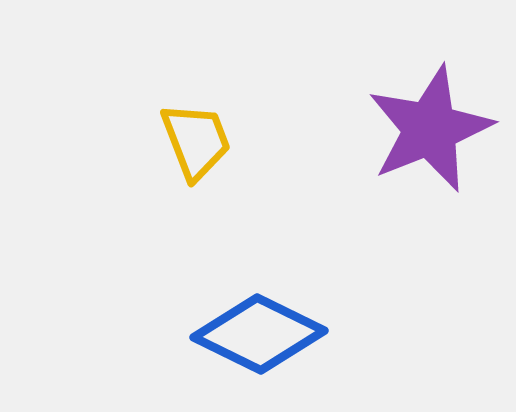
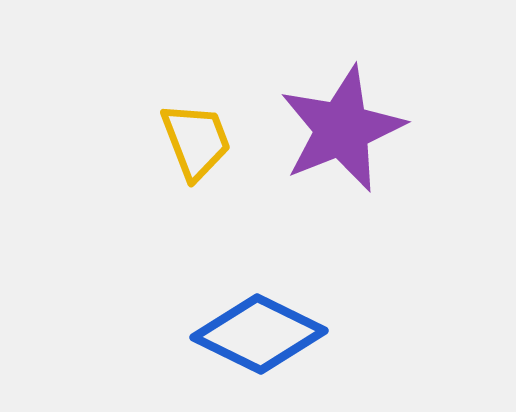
purple star: moved 88 px left
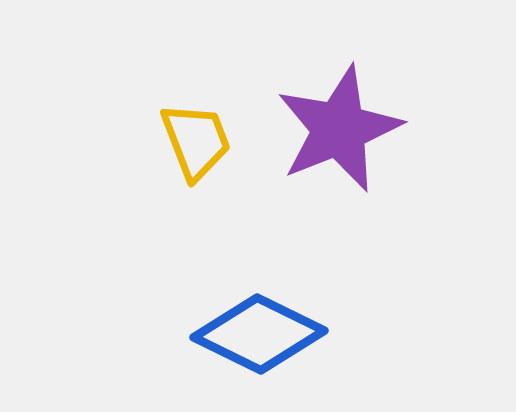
purple star: moved 3 px left
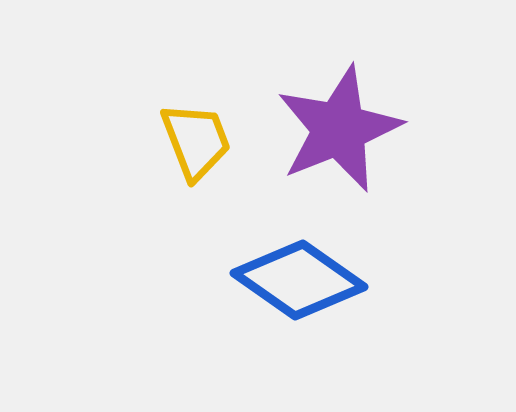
blue diamond: moved 40 px right, 54 px up; rotated 9 degrees clockwise
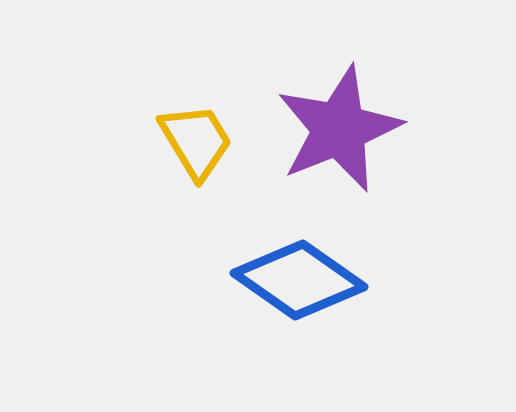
yellow trapezoid: rotated 10 degrees counterclockwise
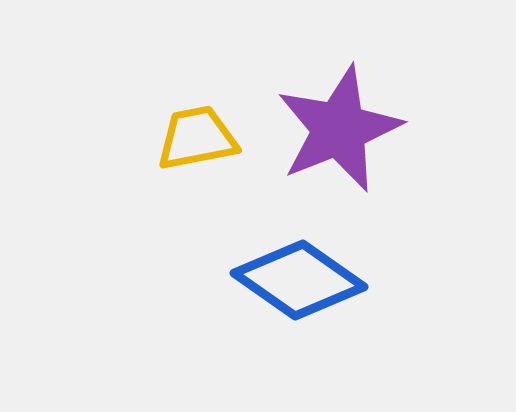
yellow trapezoid: moved 1 px right, 3 px up; rotated 70 degrees counterclockwise
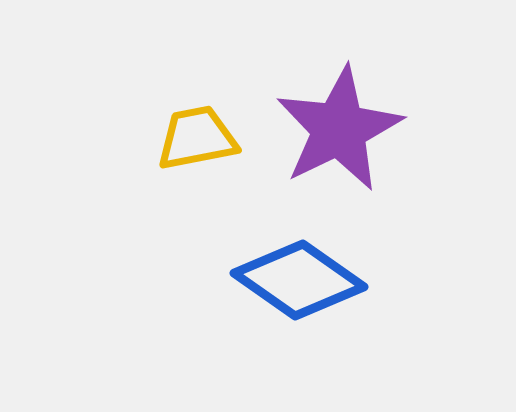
purple star: rotated 4 degrees counterclockwise
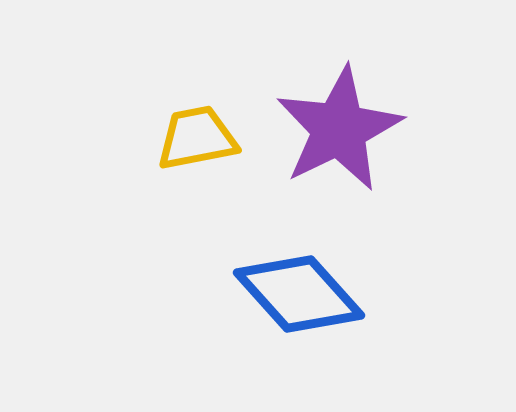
blue diamond: moved 14 px down; rotated 13 degrees clockwise
